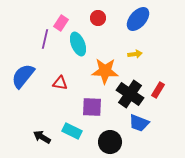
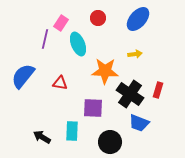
red rectangle: rotated 14 degrees counterclockwise
purple square: moved 1 px right, 1 px down
cyan rectangle: rotated 66 degrees clockwise
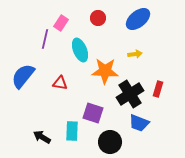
blue ellipse: rotated 10 degrees clockwise
cyan ellipse: moved 2 px right, 6 px down
red rectangle: moved 1 px up
black cross: rotated 24 degrees clockwise
purple square: moved 5 px down; rotated 15 degrees clockwise
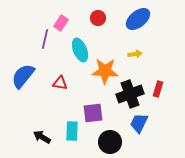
black cross: rotated 12 degrees clockwise
purple square: rotated 25 degrees counterclockwise
blue trapezoid: rotated 95 degrees clockwise
